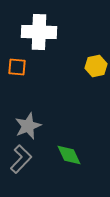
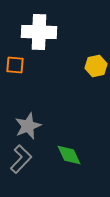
orange square: moved 2 px left, 2 px up
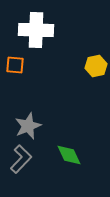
white cross: moved 3 px left, 2 px up
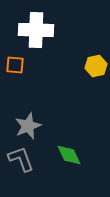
gray L-shape: rotated 64 degrees counterclockwise
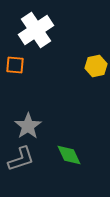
white cross: rotated 36 degrees counterclockwise
gray star: rotated 12 degrees counterclockwise
gray L-shape: rotated 92 degrees clockwise
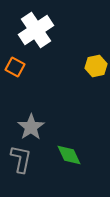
orange square: moved 2 px down; rotated 24 degrees clockwise
gray star: moved 3 px right, 1 px down
gray L-shape: rotated 60 degrees counterclockwise
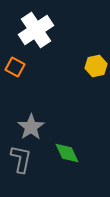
green diamond: moved 2 px left, 2 px up
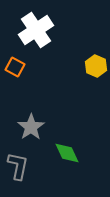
yellow hexagon: rotated 25 degrees counterclockwise
gray L-shape: moved 3 px left, 7 px down
